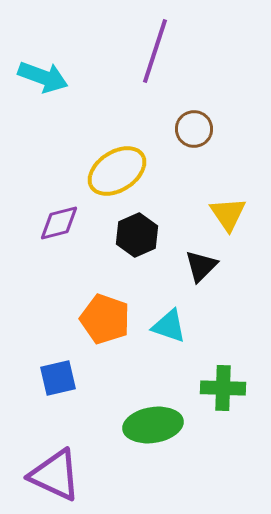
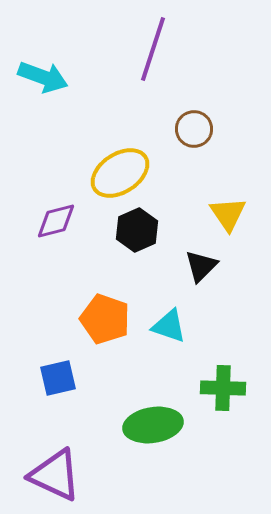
purple line: moved 2 px left, 2 px up
yellow ellipse: moved 3 px right, 2 px down
purple diamond: moved 3 px left, 2 px up
black hexagon: moved 5 px up
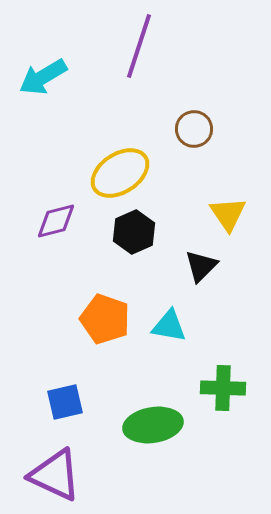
purple line: moved 14 px left, 3 px up
cyan arrow: rotated 129 degrees clockwise
black hexagon: moved 3 px left, 2 px down
cyan triangle: rotated 9 degrees counterclockwise
blue square: moved 7 px right, 24 px down
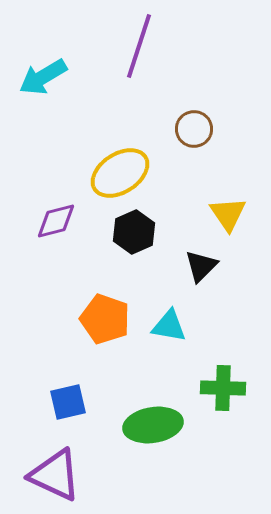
blue square: moved 3 px right
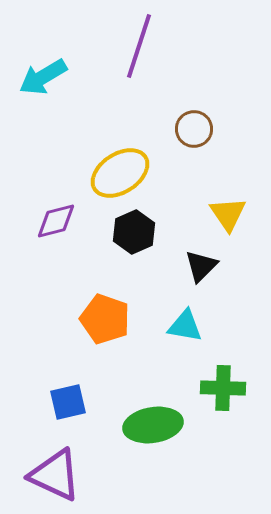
cyan triangle: moved 16 px right
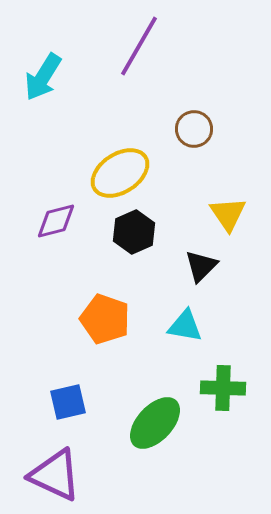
purple line: rotated 12 degrees clockwise
cyan arrow: rotated 27 degrees counterclockwise
green ellipse: moved 2 px right, 2 px up; rotated 38 degrees counterclockwise
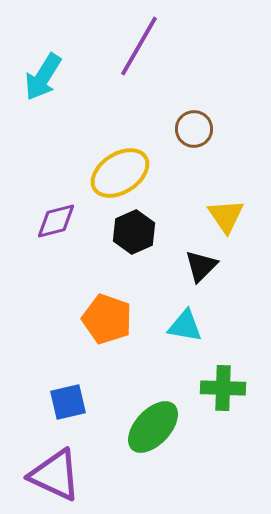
yellow triangle: moved 2 px left, 2 px down
orange pentagon: moved 2 px right
green ellipse: moved 2 px left, 4 px down
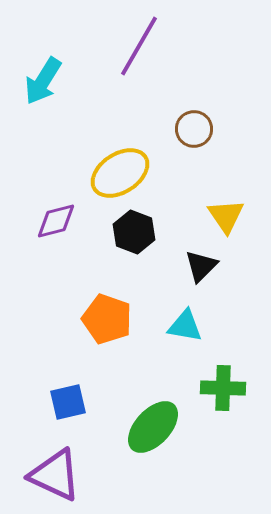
cyan arrow: moved 4 px down
black hexagon: rotated 15 degrees counterclockwise
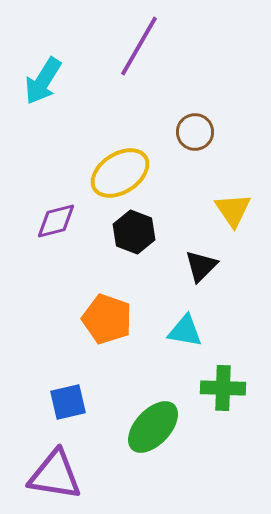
brown circle: moved 1 px right, 3 px down
yellow triangle: moved 7 px right, 6 px up
cyan triangle: moved 5 px down
purple triangle: rotated 16 degrees counterclockwise
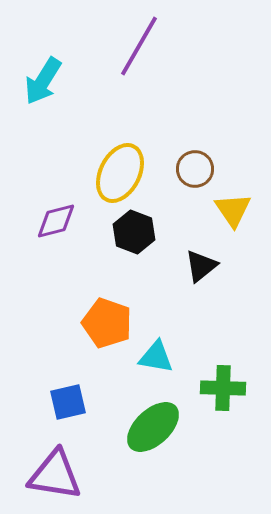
brown circle: moved 37 px down
yellow ellipse: rotated 30 degrees counterclockwise
black triangle: rotated 6 degrees clockwise
orange pentagon: moved 4 px down
cyan triangle: moved 29 px left, 26 px down
green ellipse: rotated 4 degrees clockwise
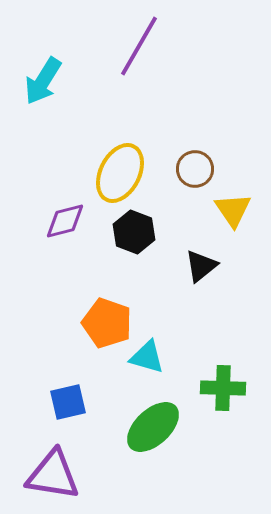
purple diamond: moved 9 px right
cyan triangle: moved 9 px left; rotated 6 degrees clockwise
purple triangle: moved 2 px left
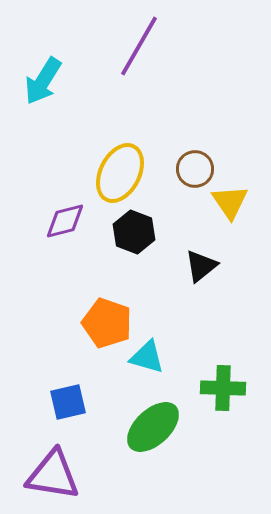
yellow triangle: moved 3 px left, 8 px up
